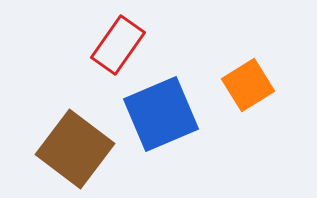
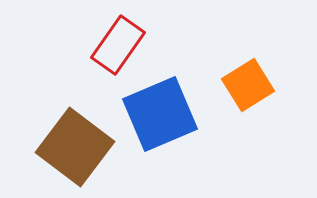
blue square: moved 1 px left
brown square: moved 2 px up
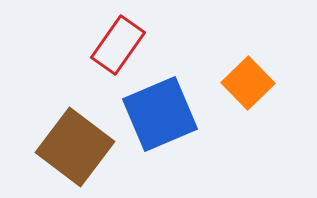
orange square: moved 2 px up; rotated 12 degrees counterclockwise
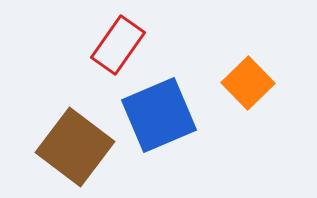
blue square: moved 1 px left, 1 px down
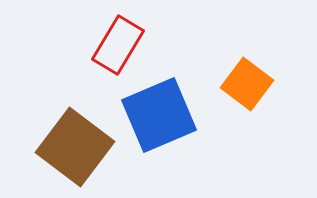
red rectangle: rotated 4 degrees counterclockwise
orange square: moved 1 px left, 1 px down; rotated 9 degrees counterclockwise
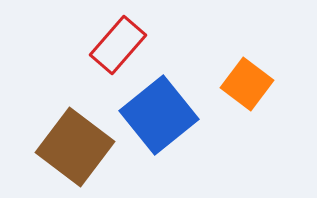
red rectangle: rotated 10 degrees clockwise
blue square: rotated 16 degrees counterclockwise
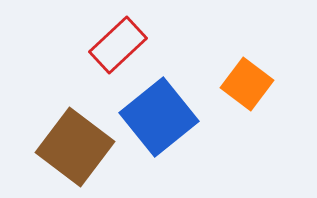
red rectangle: rotated 6 degrees clockwise
blue square: moved 2 px down
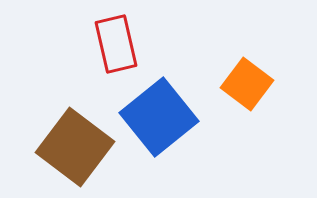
red rectangle: moved 2 px left, 1 px up; rotated 60 degrees counterclockwise
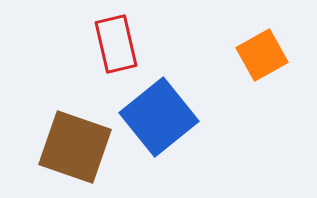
orange square: moved 15 px right, 29 px up; rotated 24 degrees clockwise
brown square: rotated 18 degrees counterclockwise
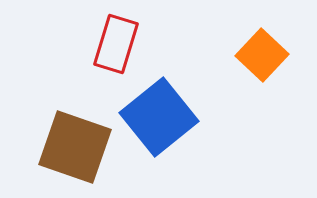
red rectangle: rotated 30 degrees clockwise
orange square: rotated 18 degrees counterclockwise
